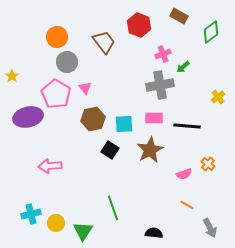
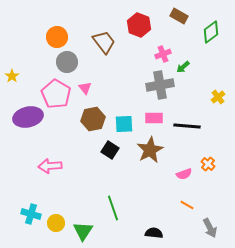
cyan cross: rotated 30 degrees clockwise
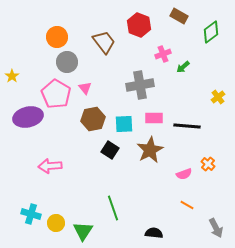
gray cross: moved 20 px left
gray arrow: moved 6 px right
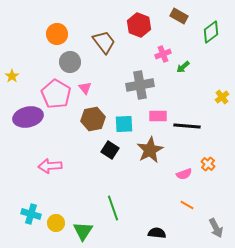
orange circle: moved 3 px up
gray circle: moved 3 px right
yellow cross: moved 4 px right
pink rectangle: moved 4 px right, 2 px up
black semicircle: moved 3 px right
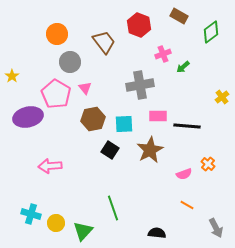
green triangle: rotated 10 degrees clockwise
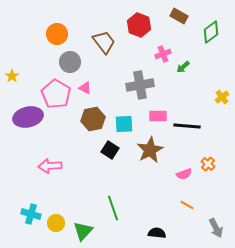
pink triangle: rotated 24 degrees counterclockwise
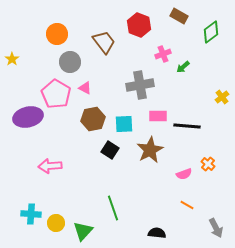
yellow star: moved 17 px up
cyan cross: rotated 12 degrees counterclockwise
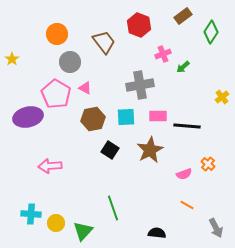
brown rectangle: moved 4 px right; rotated 66 degrees counterclockwise
green diamond: rotated 20 degrees counterclockwise
cyan square: moved 2 px right, 7 px up
